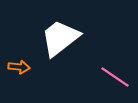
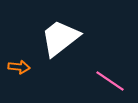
pink line: moved 5 px left, 4 px down
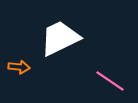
white trapezoid: rotated 12 degrees clockwise
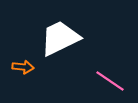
orange arrow: moved 4 px right
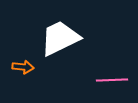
pink line: moved 2 px right, 1 px up; rotated 36 degrees counterclockwise
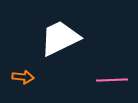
orange arrow: moved 10 px down
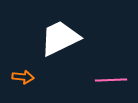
pink line: moved 1 px left
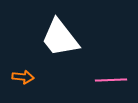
white trapezoid: rotated 102 degrees counterclockwise
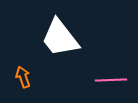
orange arrow: rotated 115 degrees counterclockwise
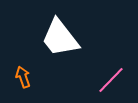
pink line: rotated 44 degrees counterclockwise
